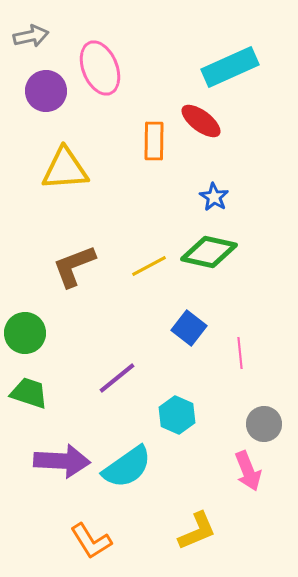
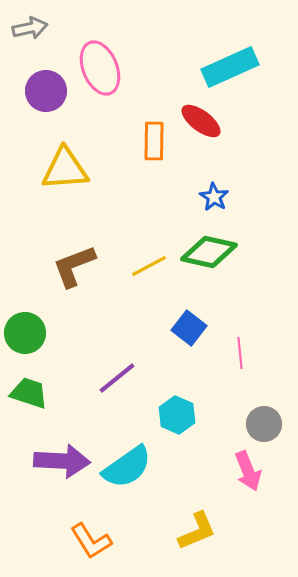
gray arrow: moved 1 px left, 8 px up
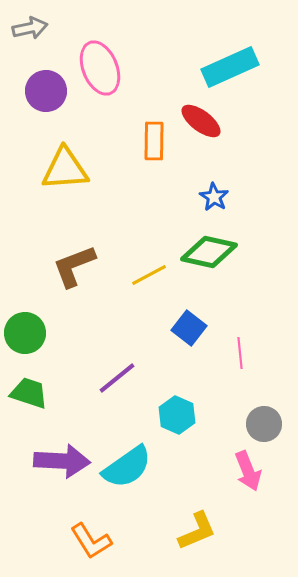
yellow line: moved 9 px down
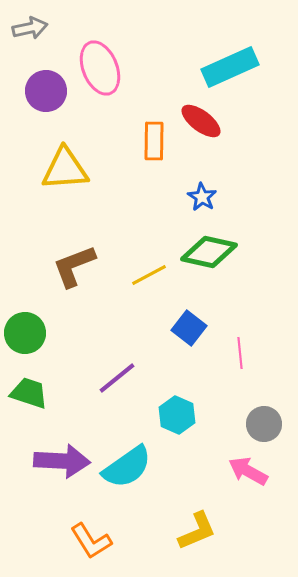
blue star: moved 12 px left
pink arrow: rotated 141 degrees clockwise
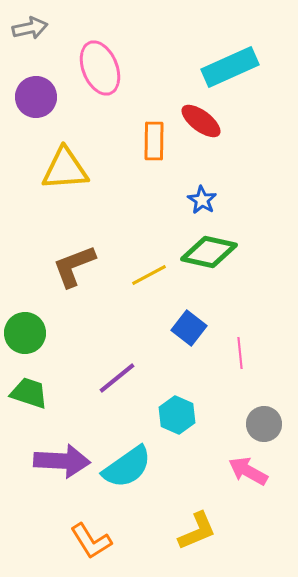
purple circle: moved 10 px left, 6 px down
blue star: moved 3 px down
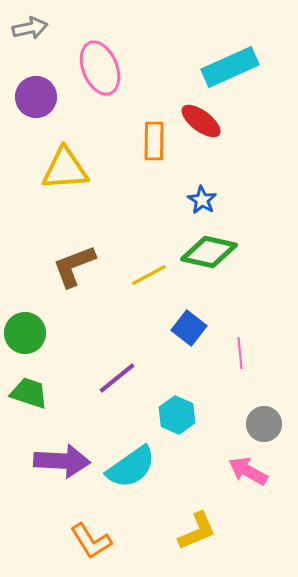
cyan semicircle: moved 4 px right
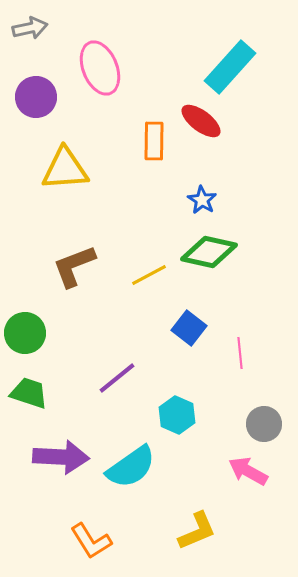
cyan rectangle: rotated 24 degrees counterclockwise
purple arrow: moved 1 px left, 4 px up
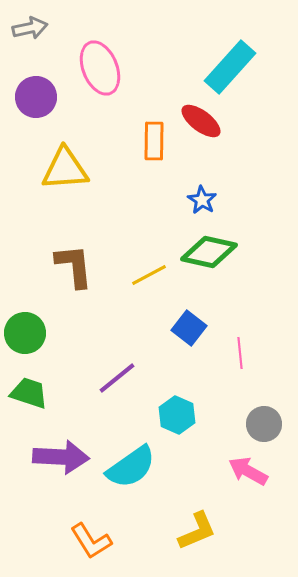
brown L-shape: rotated 105 degrees clockwise
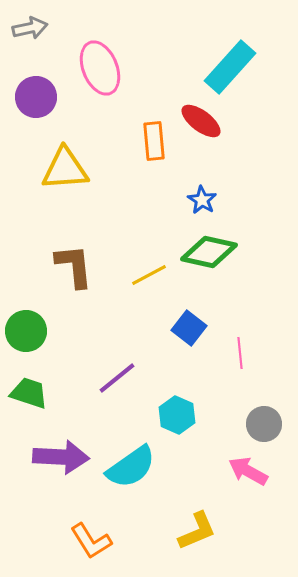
orange rectangle: rotated 6 degrees counterclockwise
green circle: moved 1 px right, 2 px up
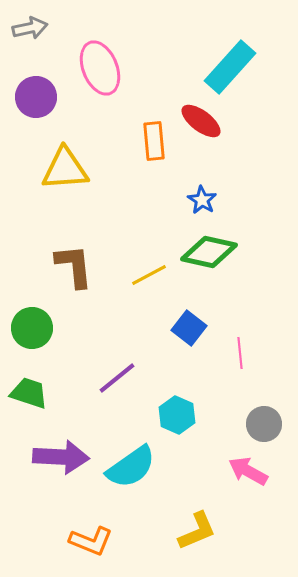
green circle: moved 6 px right, 3 px up
orange L-shape: rotated 36 degrees counterclockwise
